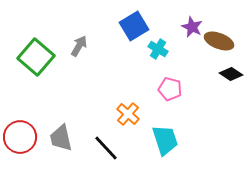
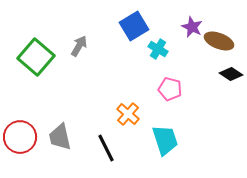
gray trapezoid: moved 1 px left, 1 px up
black line: rotated 16 degrees clockwise
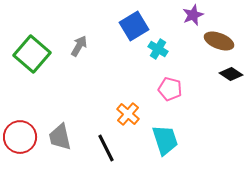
purple star: moved 1 px right, 12 px up; rotated 25 degrees clockwise
green square: moved 4 px left, 3 px up
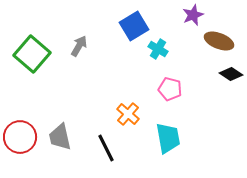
cyan trapezoid: moved 3 px right, 2 px up; rotated 8 degrees clockwise
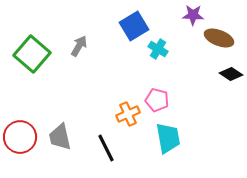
purple star: rotated 25 degrees clockwise
brown ellipse: moved 3 px up
pink pentagon: moved 13 px left, 11 px down
orange cross: rotated 25 degrees clockwise
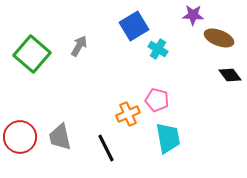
black diamond: moved 1 px left, 1 px down; rotated 20 degrees clockwise
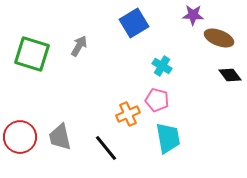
blue square: moved 3 px up
cyan cross: moved 4 px right, 17 px down
green square: rotated 24 degrees counterclockwise
black line: rotated 12 degrees counterclockwise
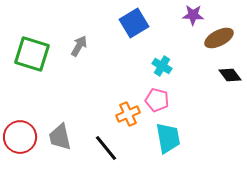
brown ellipse: rotated 48 degrees counterclockwise
